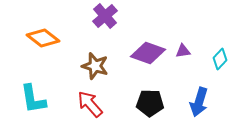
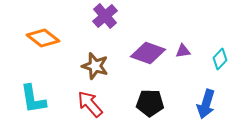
blue arrow: moved 7 px right, 2 px down
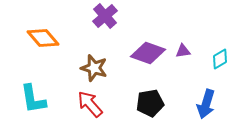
orange diamond: rotated 12 degrees clockwise
cyan diamond: rotated 15 degrees clockwise
brown star: moved 1 px left, 2 px down
black pentagon: rotated 12 degrees counterclockwise
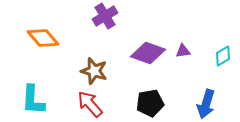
purple cross: rotated 10 degrees clockwise
cyan diamond: moved 3 px right, 3 px up
brown star: moved 3 px down
cyan L-shape: moved 1 px down; rotated 12 degrees clockwise
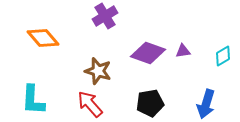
brown star: moved 4 px right
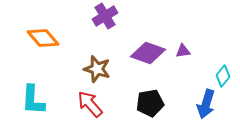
cyan diamond: moved 20 px down; rotated 20 degrees counterclockwise
brown star: moved 1 px left, 2 px up
